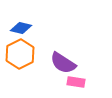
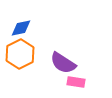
blue diamond: rotated 25 degrees counterclockwise
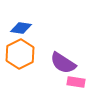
blue diamond: rotated 20 degrees clockwise
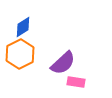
blue diamond: moved 2 px right, 1 px up; rotated 40 degrees counterclockwise
purple semicircle: rotated 76 degrees counterclockwise
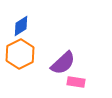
blue diamond: moved 2 px left, 1 px up
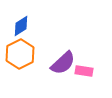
pink rectangle: moved 8 px right, 11 px up
